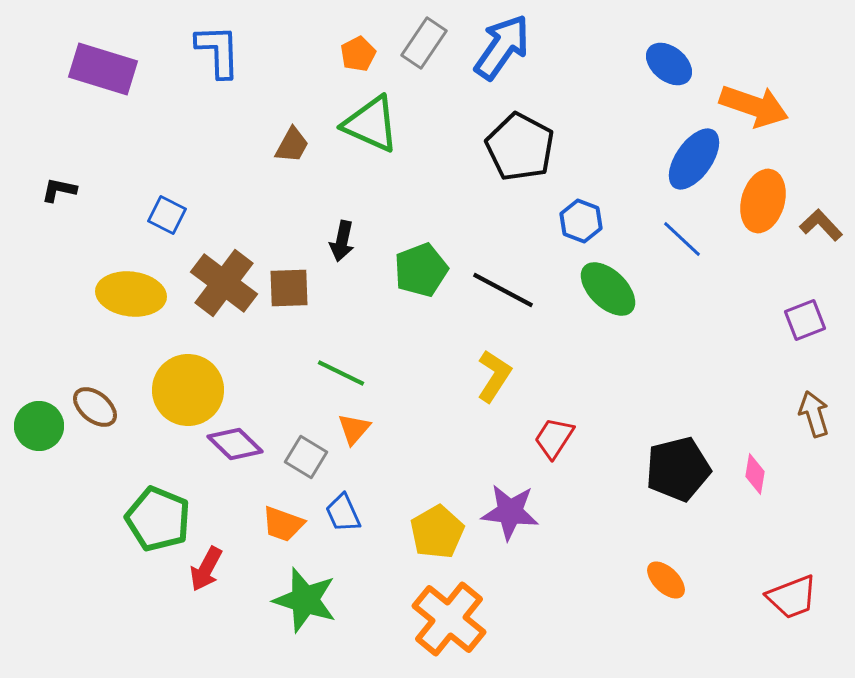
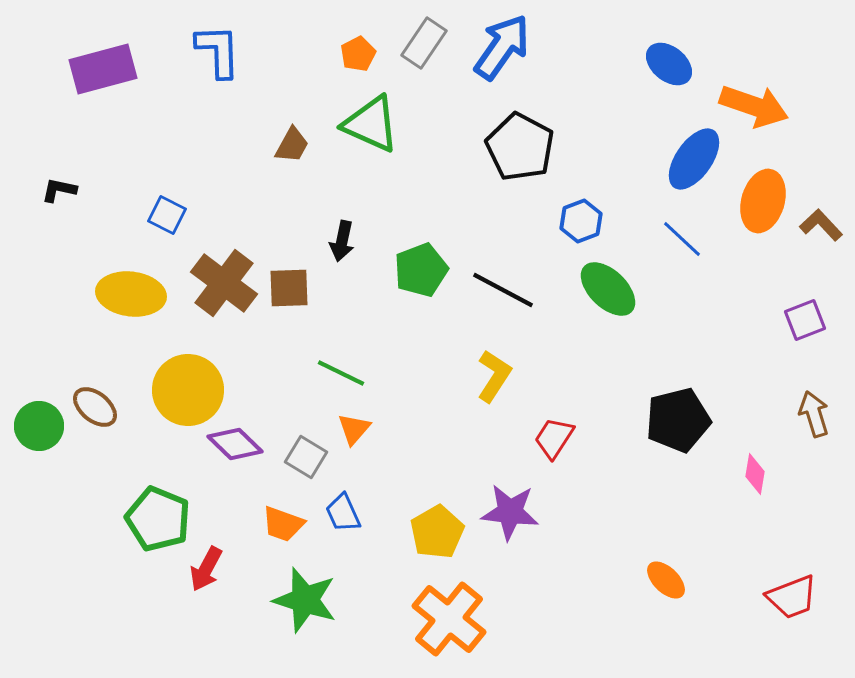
purple rectangle at (103, 69): rotated 32 degrees counterclockwise
blue hexagon at (581, 221): rotated 18 degrees clockwise
black pentagon at (678, 469): moved 49 px up
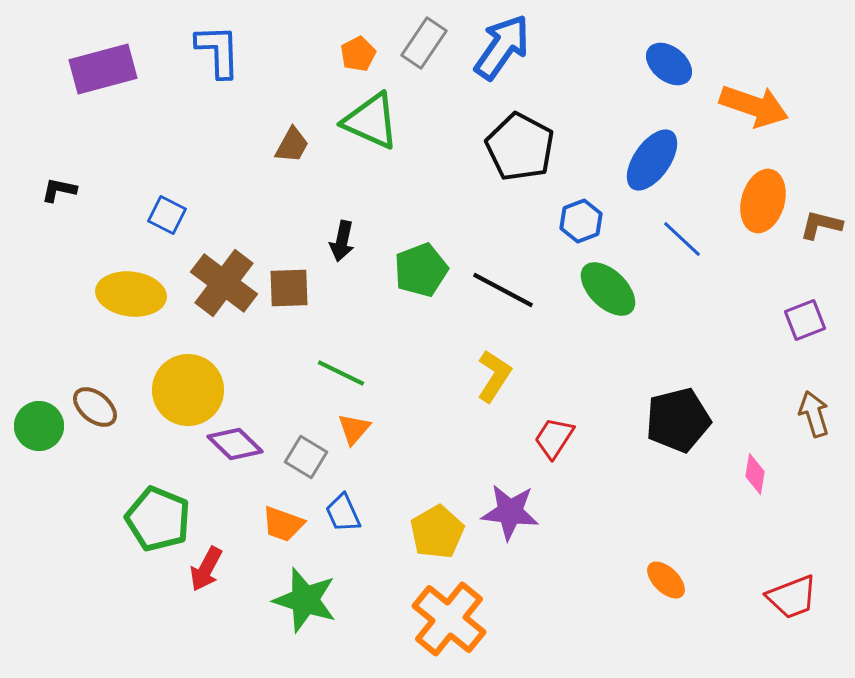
green triangle at (371, 124): moved 3 px up
blue ellipse at (694, 159): moved 42 px left, 1 px down
brown L-shape at (821, 225): rotated 33 degrees counterclockwise
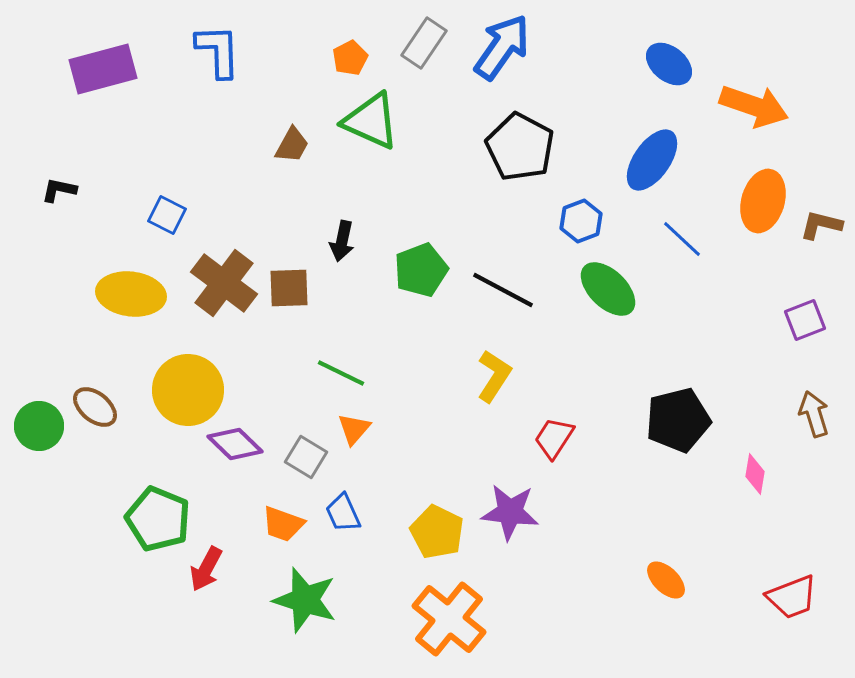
orange pentagon at (358, 54): moved 8 px left, 4 px down
yellow pentagon at (437, 532): rotated 16 degrees counterclockwise
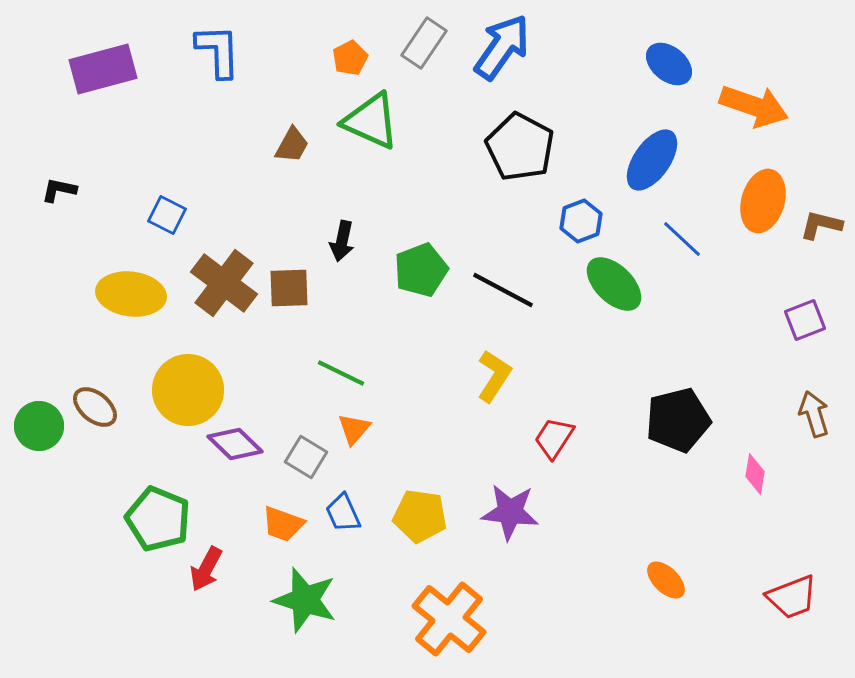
green ellipse at (608, 289): moved 6 px right, 5 px up
yellow pentagon at (437, 532): moved 17 px left, 16 px up; rotated 18 degrees counterclockwise
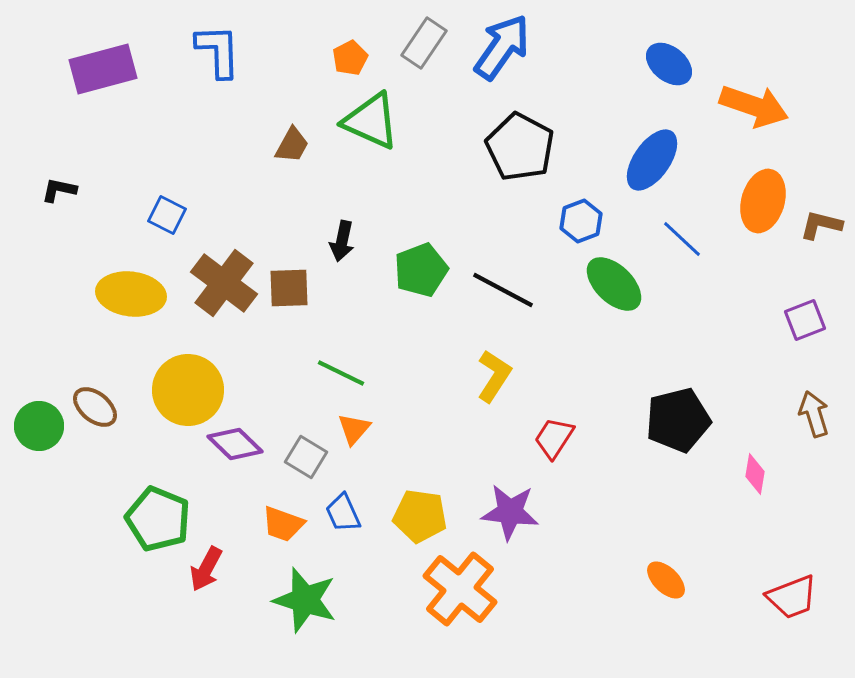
orange cross at (449, 619): moved 11 px right, 30 px up
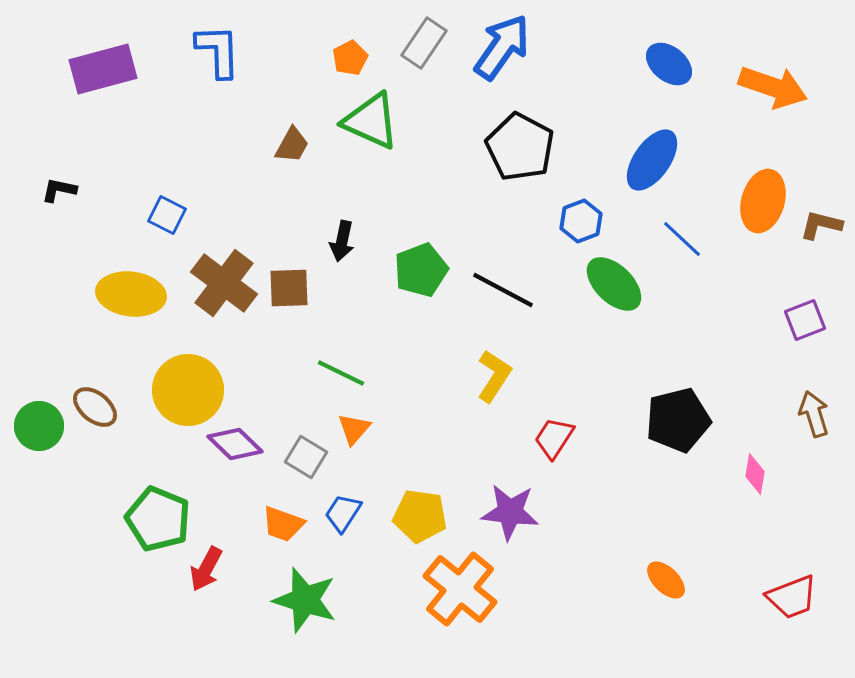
orange arrow at (754, 106): moved 19 px right, 19 px up
blue trapezoid at (343, 513): rotated 57 degrees clockwise
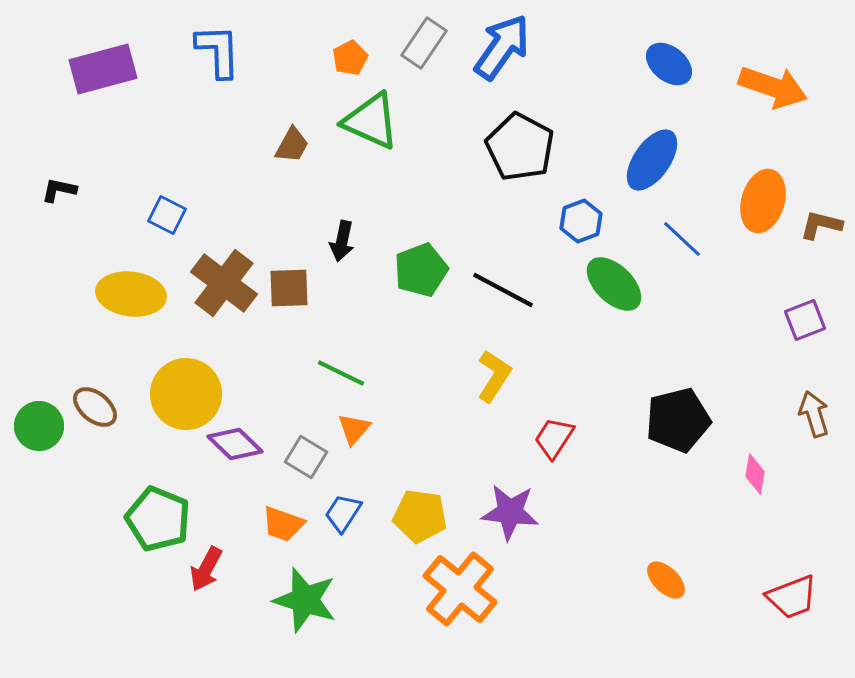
yellow circle at (188, 390): moved 2 px left, 4 px down
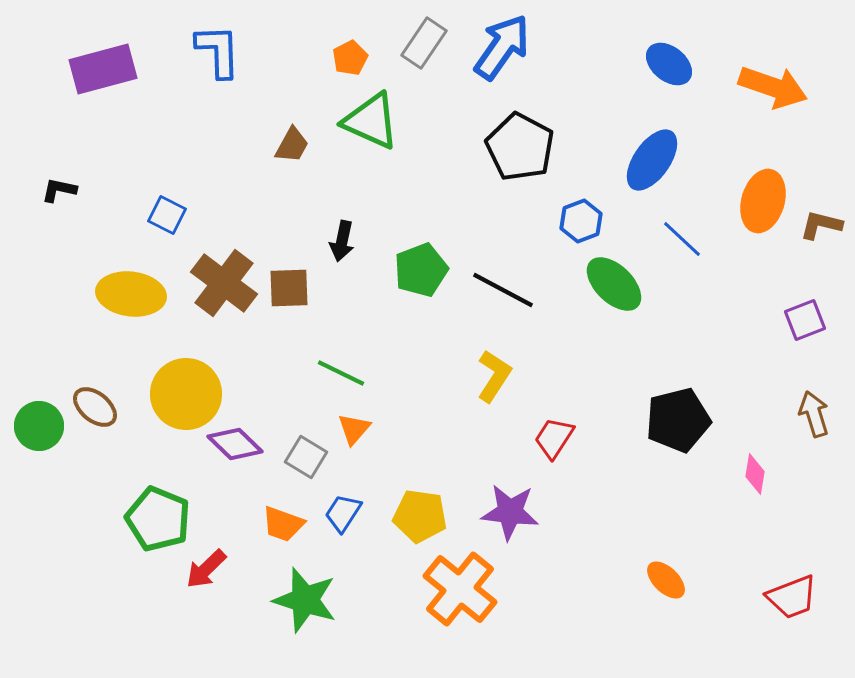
red arrow at (206, 569): rotated 18 degrees clockwise
